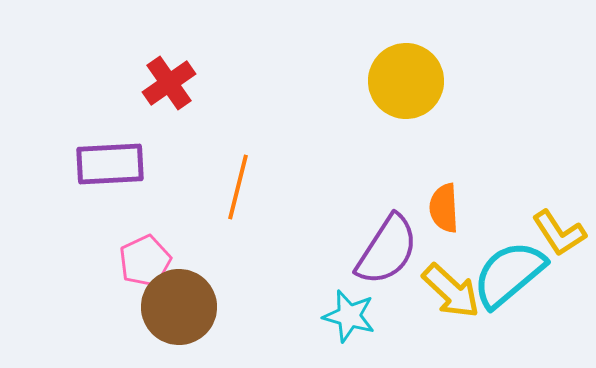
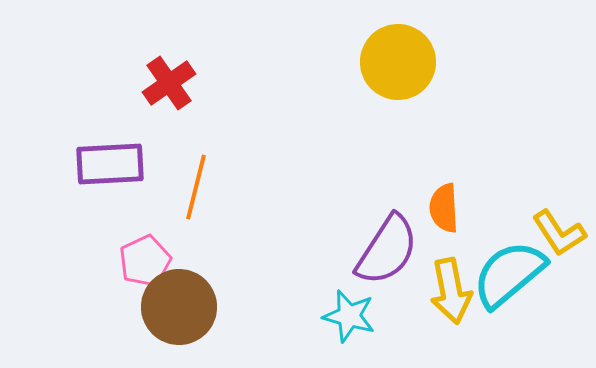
yellow circle: moved 8 px left, 19 px up
orange line: moved 42 px left
yellow arrow: rotated 36 degrees clockwise
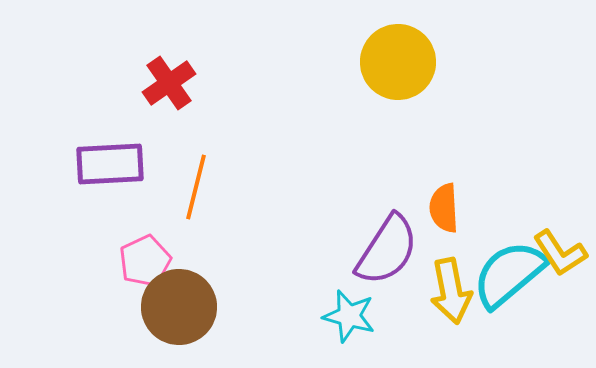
yellow L-shape: moved 1 px right, 20 px down
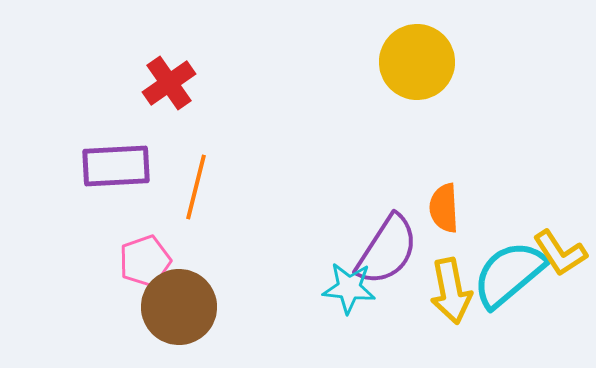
yellow circle: moved 19 px right
purple rectangle: moved 6 px right, 2 px down
pink pentagon: rotated 6 degrees clockwise
cyan star: moved 28 px up; rotated 10 degrees counterclockwise
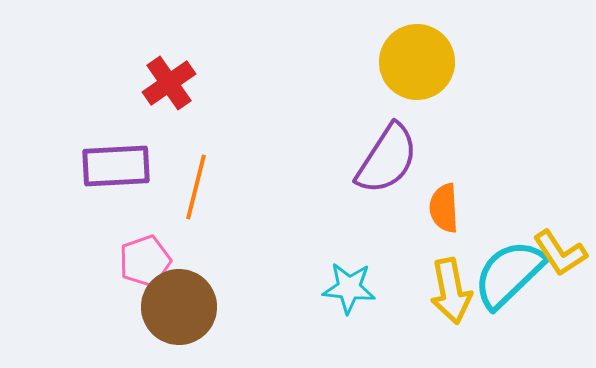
purple semicircle: moved 91 px up
cyan semicircle: rotated 4 degrees counterclockwise
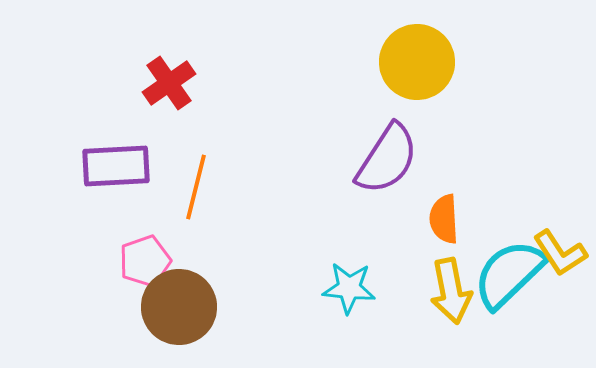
orange semicircle: moved 11 px down
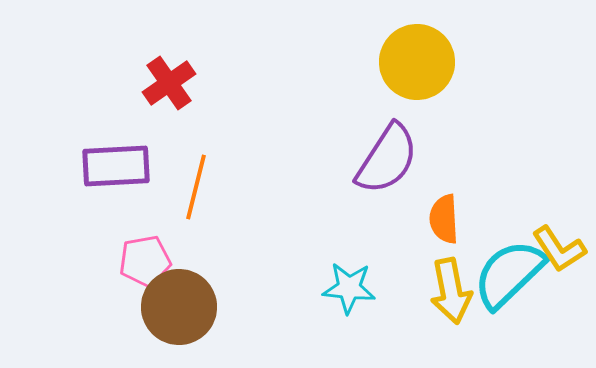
yellow L-shape: moved 1 px left, 4 px up
pink pentagon: rotated 9 degrees clockwise
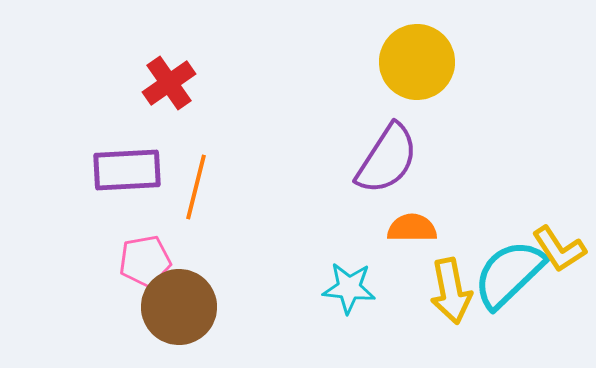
purple rectangle: moved 11 px right, 4 px down
orange semicircle: moved 32 px left, 9 px down; rotated 93 degrees clockwise
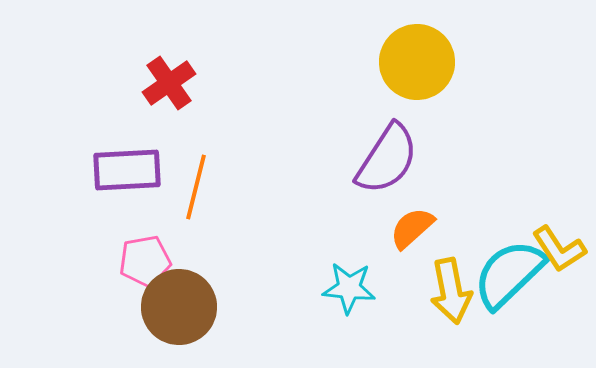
orange semicircle: rotated 42 degrees counterclockwise
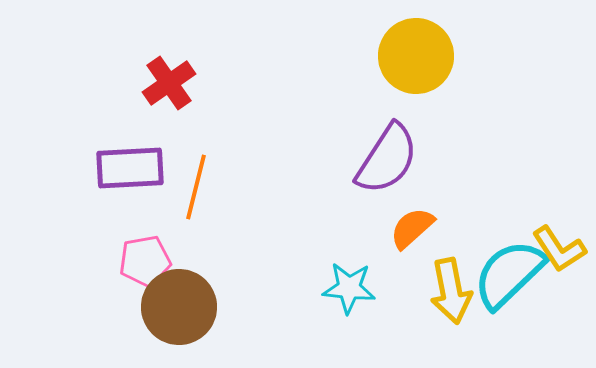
yellow circle: moved 1 px left, 6 px up
purple rectangle: moved 3 px right, 2 px up
